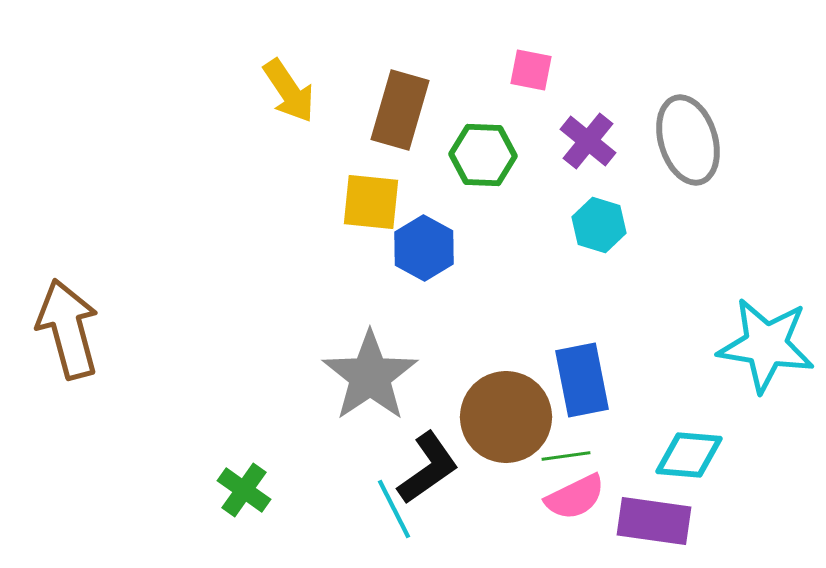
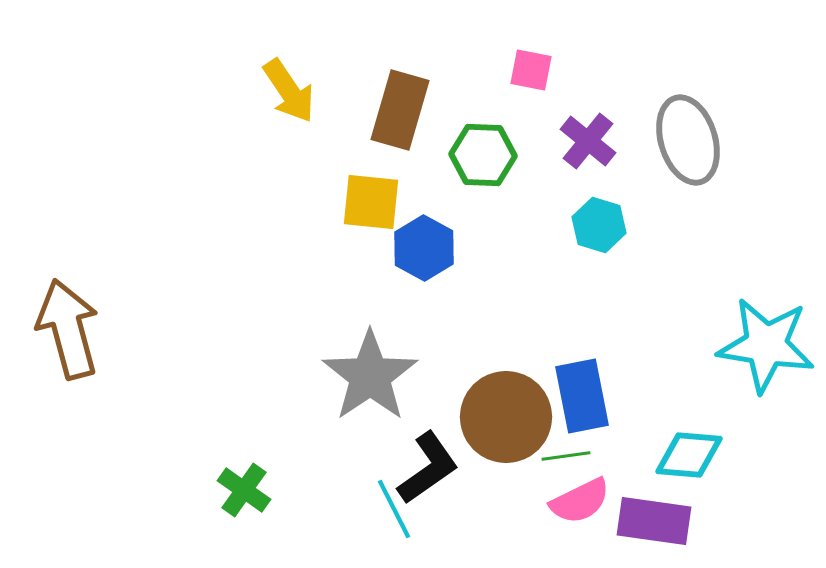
blue rectangle: moved 16 px down
pink semicircle: moved 5 px right, 4 px down
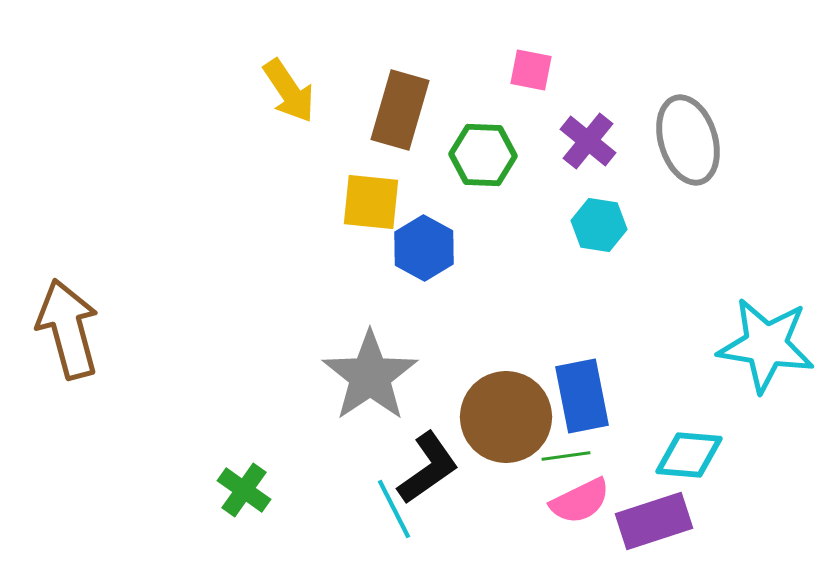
cyan hexagon: rotated 8 degrees counterclockwise
purple rectangle: rotated 26 degrees counterclockwise
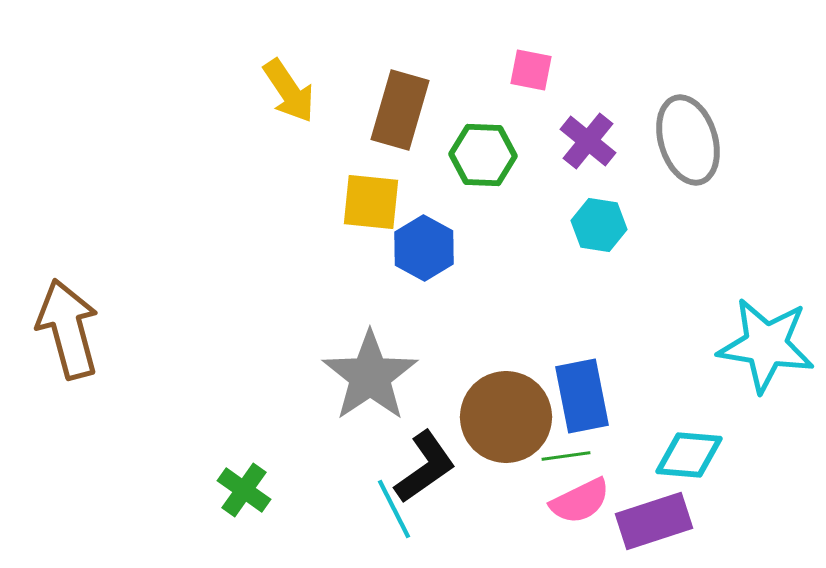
black L-shape: moved 3 px left, 1 px up
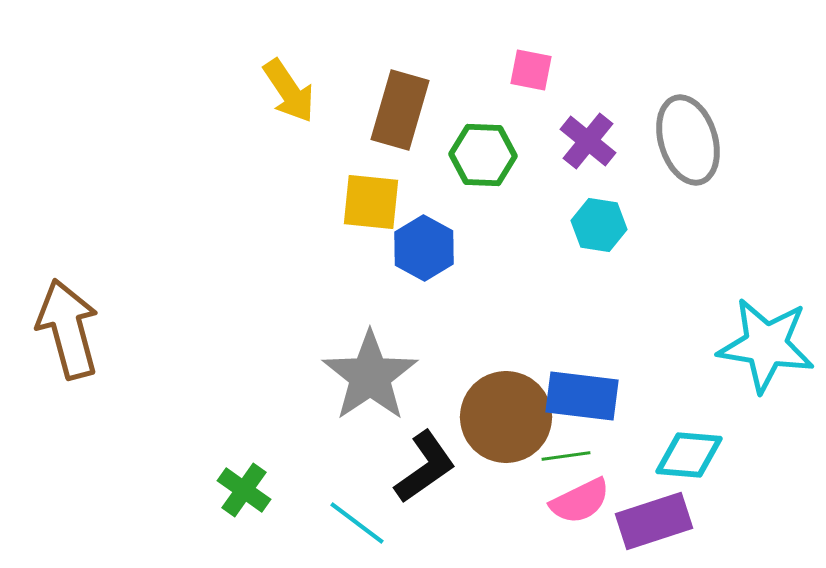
blue rectangle: rotated 72 degrees counterclockwise
cyan line: moved 37 px left, 14 px down; rotated 26 degrees counterclockwise
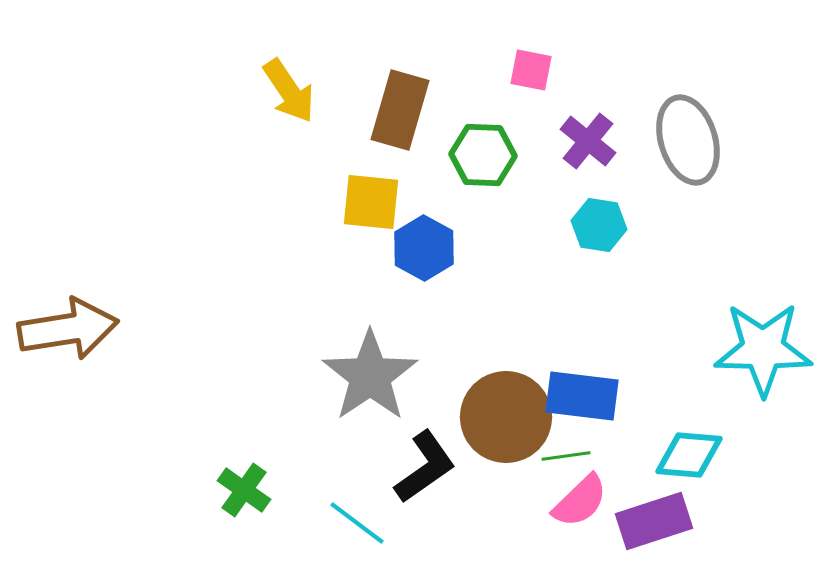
brown arrow: rotated 96 degrees clockwise
cyan star: moved 3 px left, 4 px down; rotated 8 degrees counterclockwise
pink semicircle: rotated 18 degrees counterclockwise
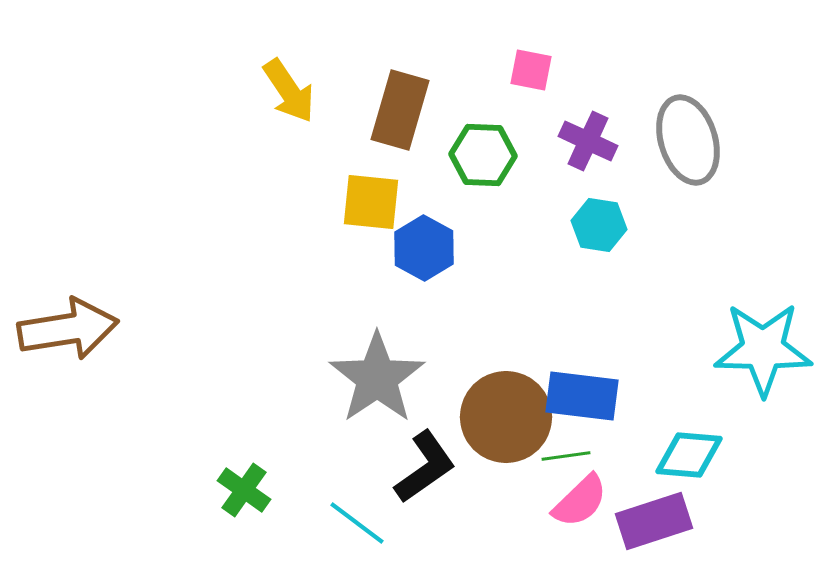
purple cross: rotated 14 degrees counterclockwise
gray star: moved 7 px right, 2 px down
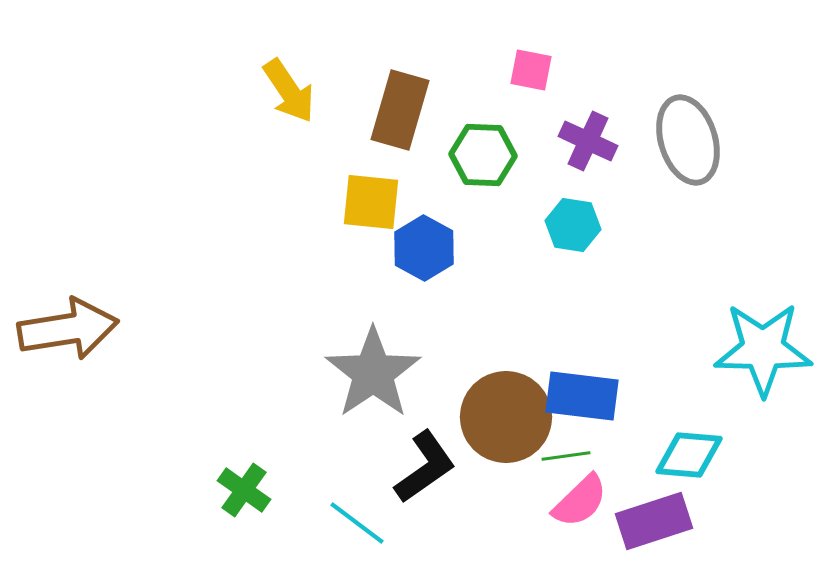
cyan hexagon: moved 26 px left
gray star: moved 4 px left, 5 px up
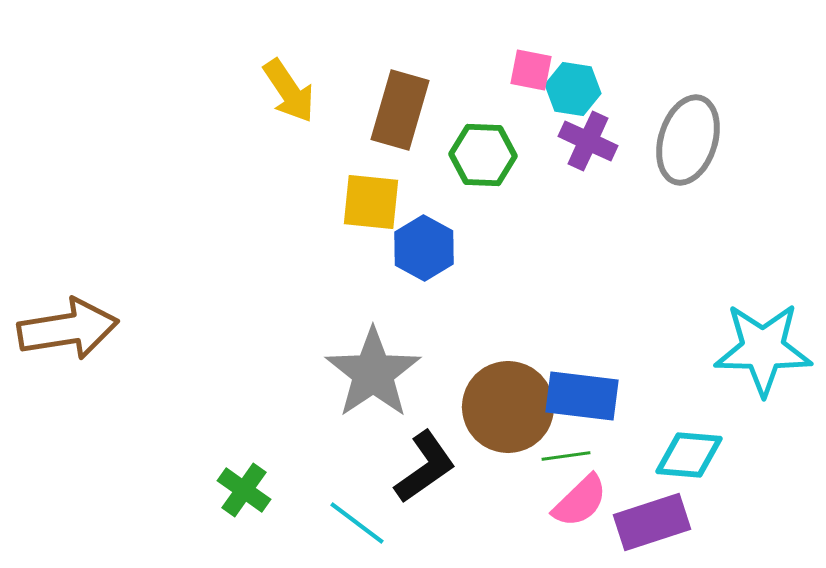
gray ellipse: rotated 34 degrees clockwise
cyan hexagon: moved 136 px up
brown circle: moved 2 px right, 10 px up
purple rectangle: moved 2 px left, 1 px down
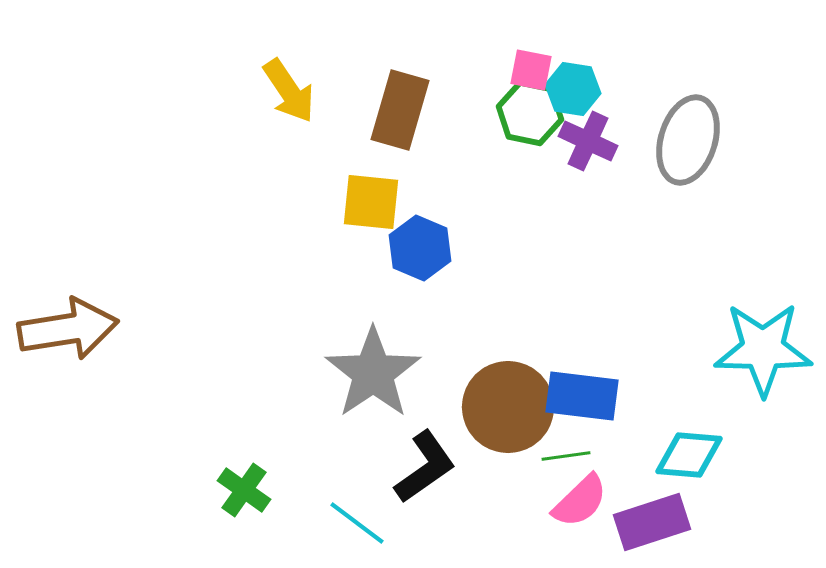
green hexagon: moved 47 px right, 42 px up; rotated 10 degrees clockwise
blue hexagon: moved 4 px left; rotated 6 degrees counterclockwise
